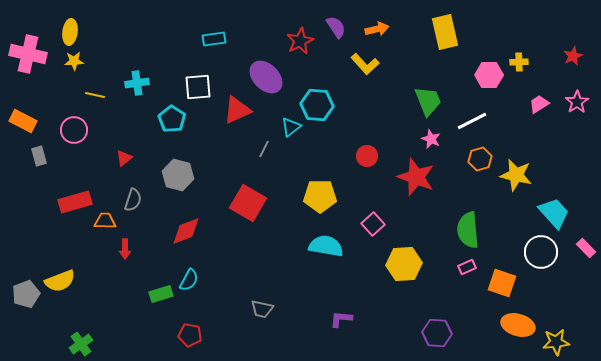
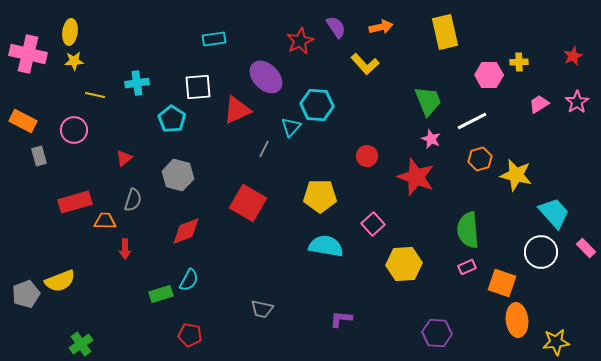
orange arrow at (377, 29): moved 4 px right, 2 px up
cyan triangle at (291, 127): rotated 10 degrees counterclockwise
orange ellipse at (518, 325): moved 1 px left, 5 px up; rotated 68 degrees clockwise
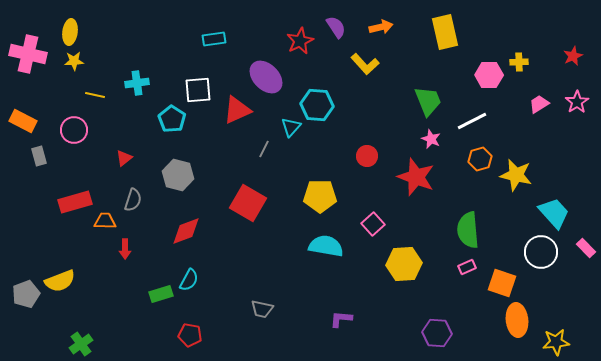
white square at (198, 87): moved 3 px down
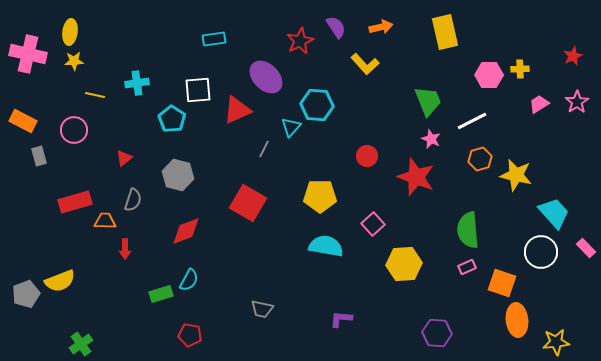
yellow cross at (519, 62): moved 1 px right, 7 px down
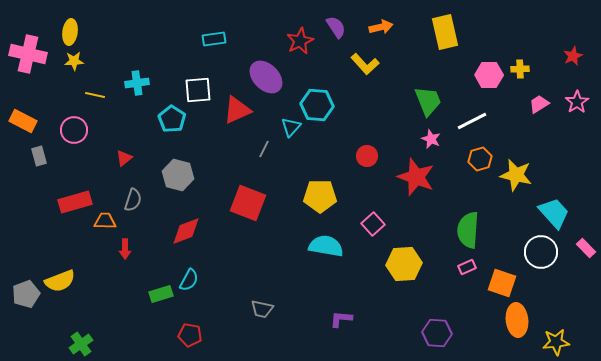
red square at (248, 203): rotated 9 degrees counterclockwise
green semicircle at (468, 230): rotated 9 degrees clockwise
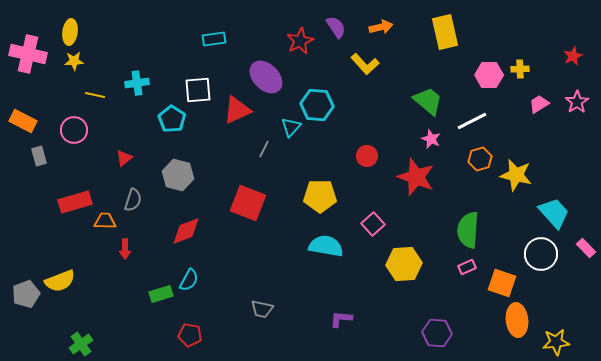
green trapezoid at (428, 101): rotated 28 degrees counterclockwise
white circle at (541, 252): moved 2 px down
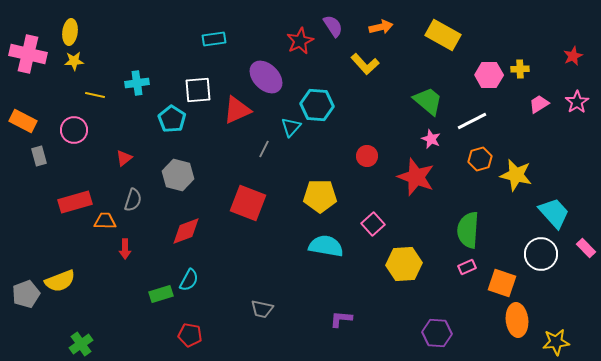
purple semicircle at (336, 27): moved 3 px left, 1 px up
yellow rectangle at (445, 32): moved 2 px left, 3 px down; rotated 48 degrees counterclockwise
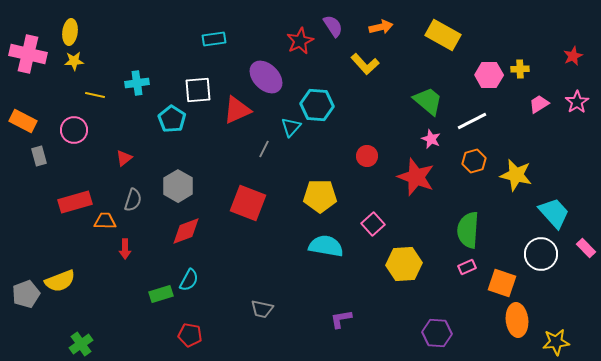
orange hexagon at (480, 159): moved 6 px left, 2 px down
gray hexagon at (178, 175): moved 11 px down; rotated 16 degrees clockwise
purple L-shape at (341, 319): rotated 15 degrees counterclockwise
